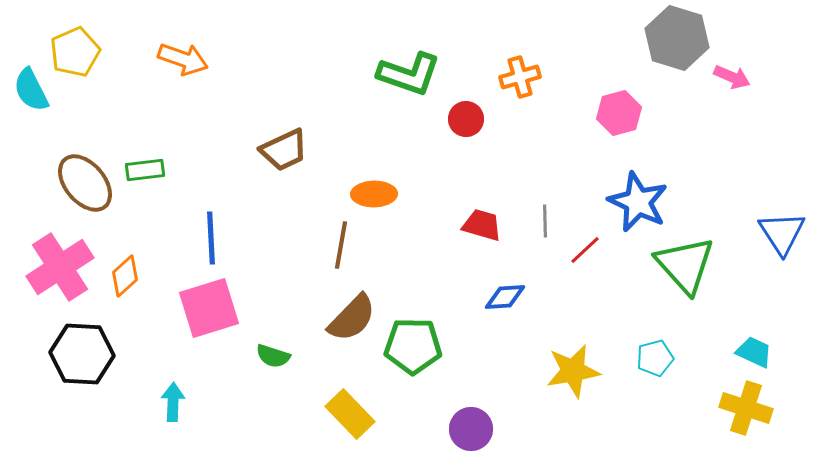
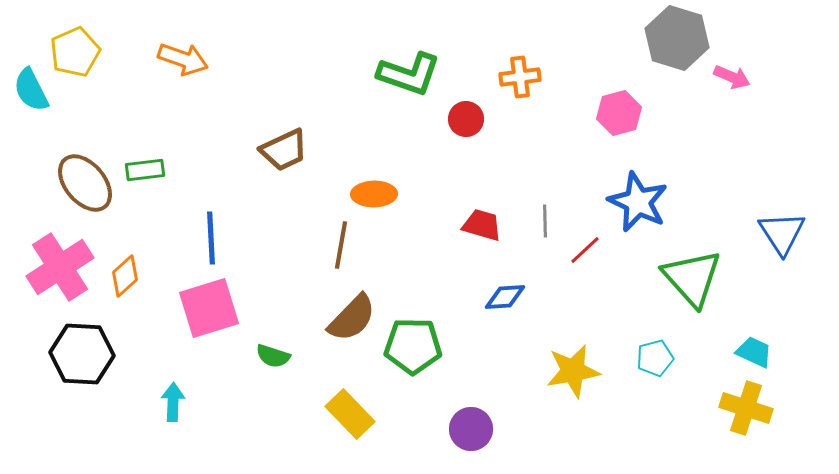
orange cross: rotated 9 degrees clockwise
green triangle: moved 7 px right, 13 px down
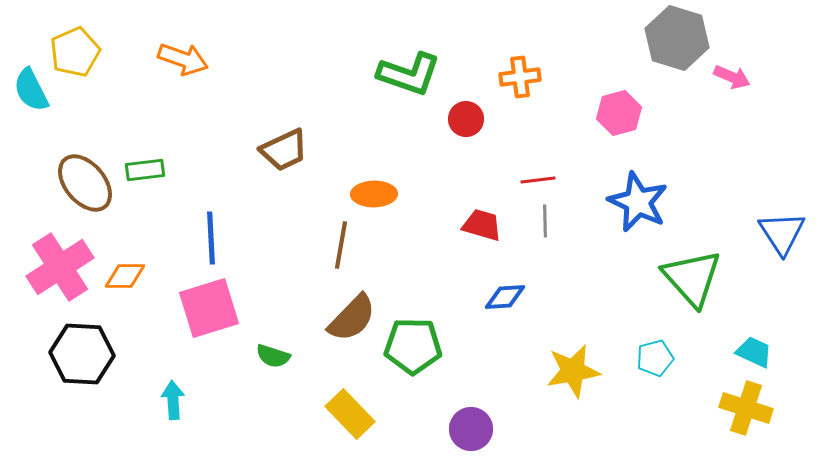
red line: moved 47 px left, 70 px up; rotated 36 degrees clockwise
orange diamond: rotated 42 degrees clockwise
cyan arrow: moved 2 px up; rotated 6 degrees counterclockwise
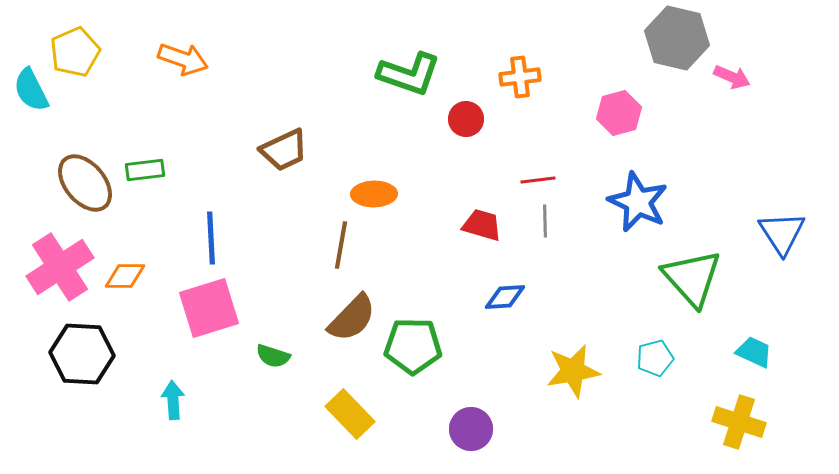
gray hexagon: rotated 4 degrees counterclockwise
yellow cross: moved 7 px left, 14 px down
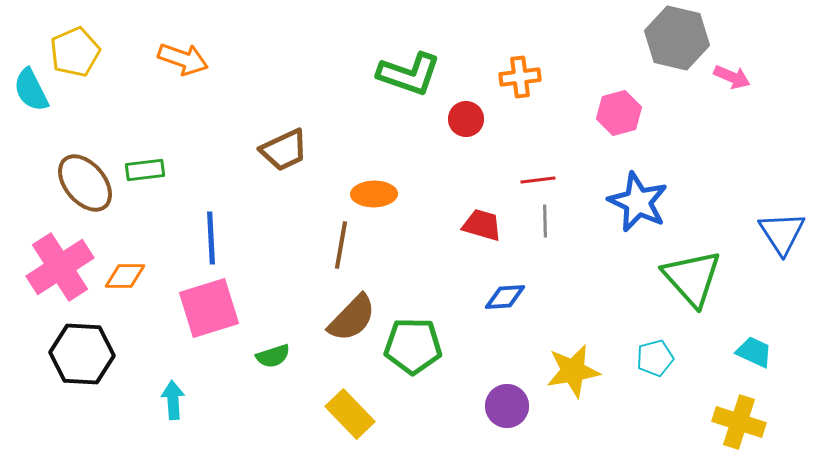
green semicircle: rotated 36 degrees counterclockwise
purple circle: moved 36 px right, 23 px up
